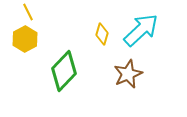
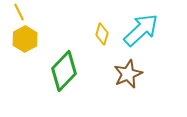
yellow line: moved 9 px left
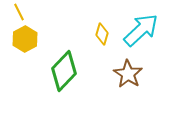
brown star: rotated 16 degrees counterclockwise
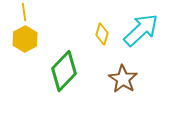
yellow line: moved 5 px right; rotated 18 degrees clockwise
brown star: moved 5 px left, 5 px down
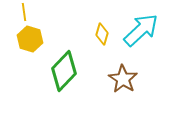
yellow hexagon: moved 5 px right; rotated 15 degrees counterclockwise
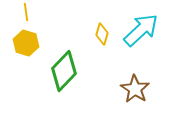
yellow line: moved 2 px right
yellow hexagon: moved 4 px left, 4 px down
brown star: moved 12 px right, 10 px down
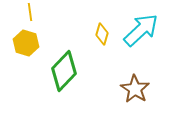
yellow line: moved 4 px right
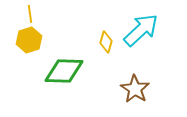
yellow line: moved 2 px down
yellow diamond: moved 4 px right, 8 px down
yellow hexagon: moved 3 px right, 3 px up; rotated 25 degrees clockwise
green diamond: rotated 48 degrees clockwise
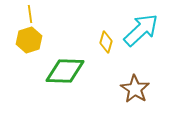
green diamond: moved 1 px right
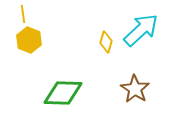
yellow line: moved 7 px left
yellow hexagon: rotated 20 degrees counterclockwise
green diamond: moved 2 px left, 22 px down
